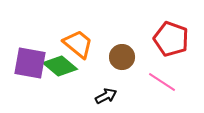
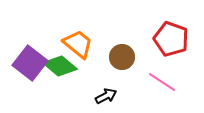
purple square: rotated 28 degrees clockwise
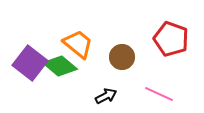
pink line: moved 3 px left, 12 px down; rotated 8 degrees counterclockwise
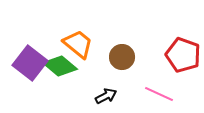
red pentagon: moved 12 px right, 16 px down
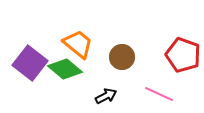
green diamond: moved 5 px right, 3 px down
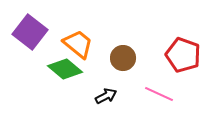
brown circle: moved 1 px right, 1 px down
purple square: moved 31 px up
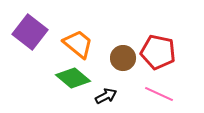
red pentagon: moved 25 px left, 3 px up; rotated 8 degrees counterclockwise
green diamond: moved 8 px right, 9 px down
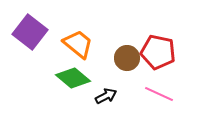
brown circle: moved 4 px right
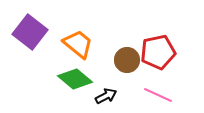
red pentagon: rotated 24 degrees counterclockwise
brown circle: moved 2 px down
green diamond: moved 2 px right, 1 px down
pink line: moved 1 px left, 1 px down
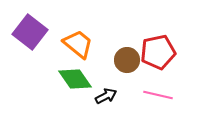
green diamond: rotated 16 degrees clockwise
pink line: rotated 12 degrees counterclockwise
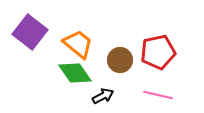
brown circle: moved 7 px left
green diamond: moved 6 px up
black arrow: moved 3 px left
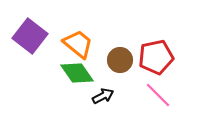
purple square: moved 4 px down
red pentagon: moved 2 px left, 5 px down
green diamond: moved 2 px right
pink line: rotated 32 degrees clockwise
